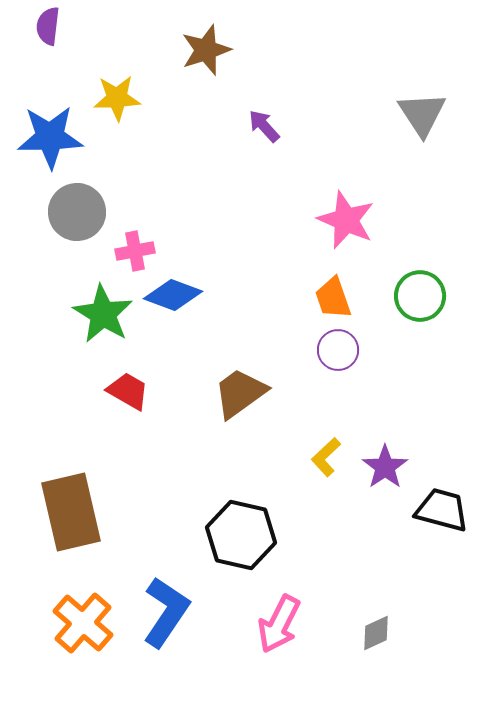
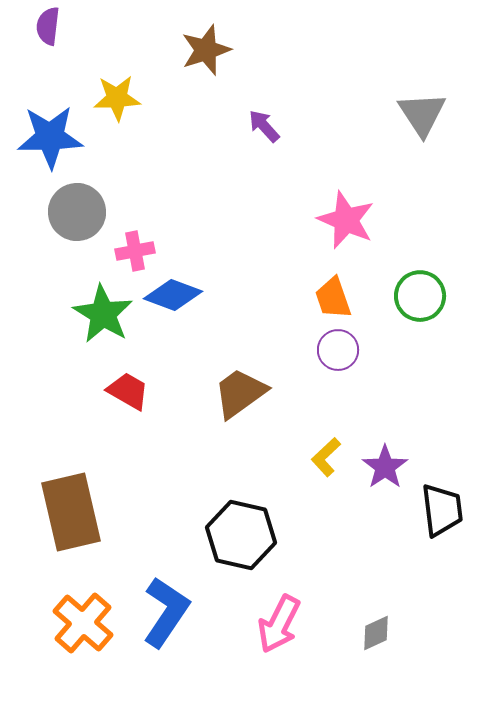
black trapezoid: rotated 68 degrees clockwise
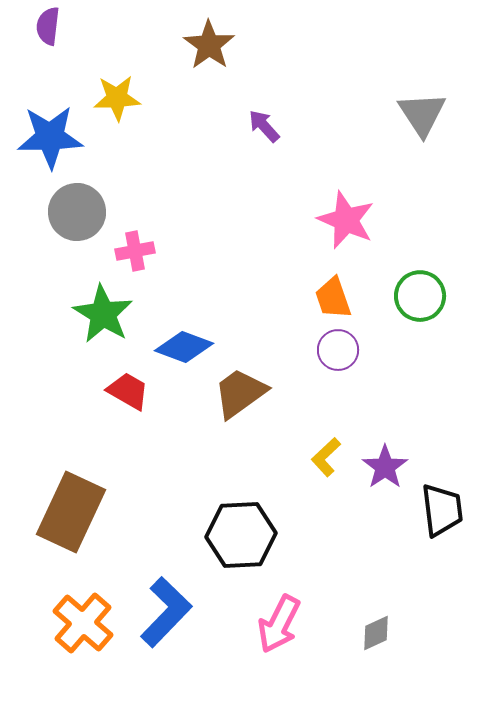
brown star: moved 3 px right, 5 px up; rotated 18 degrees counterclockwise
blue diamond: moved 11 px right, 52 px down
brown rectangle: rotated 38 degrees clockwise
black hexagon: rotated 16 degrees counterclockwise
blue L-shape: rotated 10 degrees clockwise
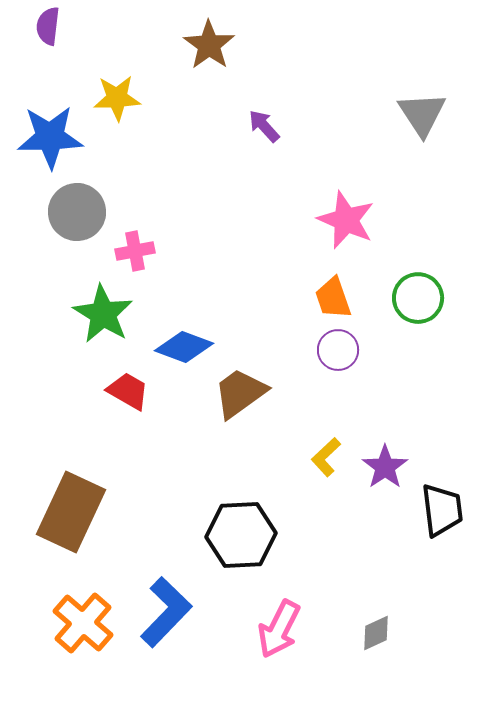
green circle: moved 2 px left, 2 px down
pink arrow: moved 5 px down
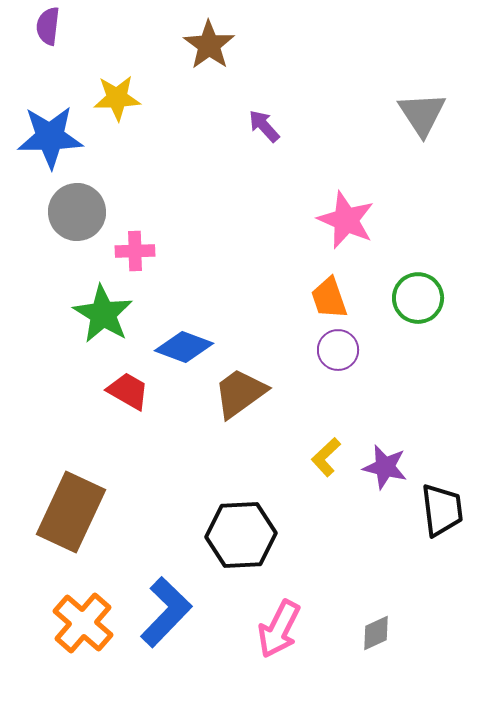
pink cross: rotated 9 degrees clockwise
orange trapezoid: moved 4 px left
purple star: rotated 24 degrees counterclockwise
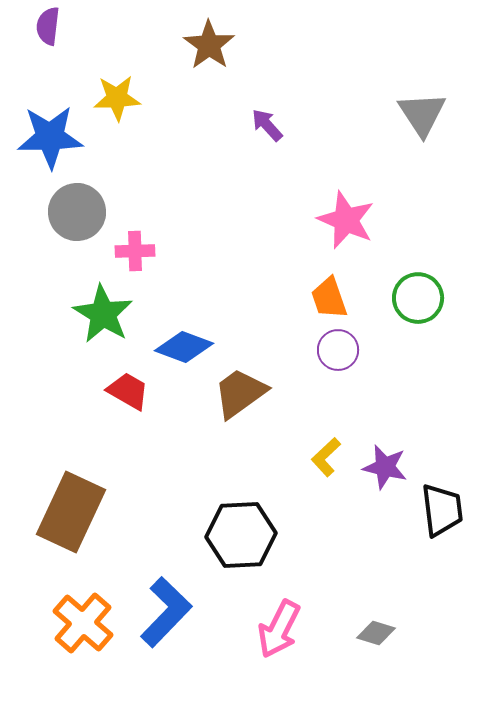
purple arrow: moved 3 px right, 1 px up
gray diamond: rotated 42 degrees clockwise
